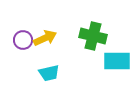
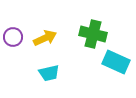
green cross: moved 2 px up
purple circle: moved 10 px left, 3 px up
cyan rectangle: moved 1 px left, 1 px down; rotated 24 degrees clockwise
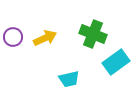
green cross: rotated 8 degrees clockwise
cyan rectangle: rotated 60 degrees counterclockwise
cyan trapezoid: moved 20 px right, 6 px down
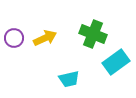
purple circle: moved 1 px right, 1 px down
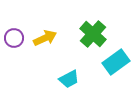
green cross: rotated 20 degrees clockwise
cyan trapezoid: rotated 15 degrees counterclockwise
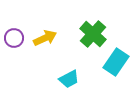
cyan rectangle: rotated 20 degrees counterclockwise
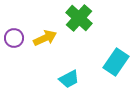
green cross: moved 14 px left, 16 px up
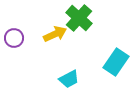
yellow arrow: moved 10 px right, 4 px up
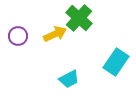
purple circle: moved 4 px right, 2 px up
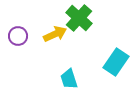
cyan trapezoid: rotated 100 degrees clockwise
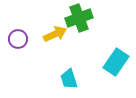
green cross: rotated 28 degrees clockwise
purple circle: moved 3 px down
